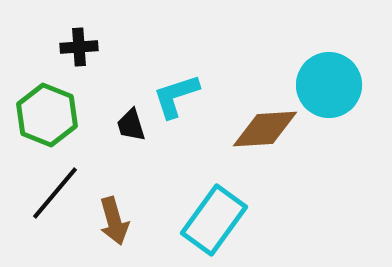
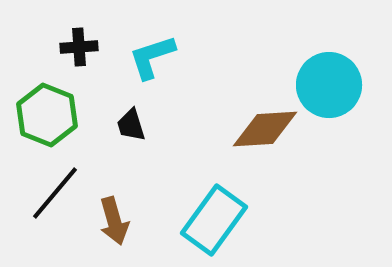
cyan L-shape: moved 24 px left, 39 px up
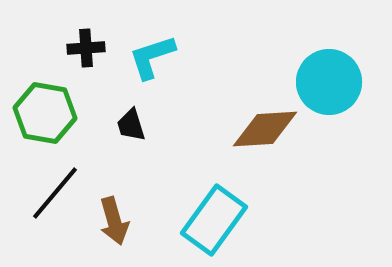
black cross: moved 7 px right, 1 px down
cyan circle: moved 3 px up
green hexagon: moved 2 px left, 2 px up; rotated 12 degrees counterclockwise
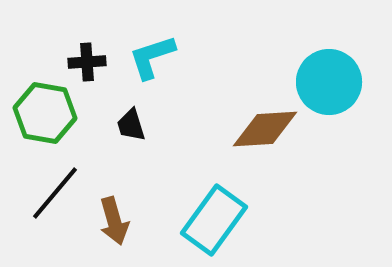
black cross: moved 1 px right, 14 px down
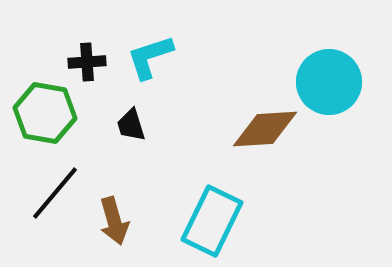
cyan L-shape: moved 2 px left
cyan rectangle: moved 2 px left, 1 px down; rotated 10 degrees counterclockwise
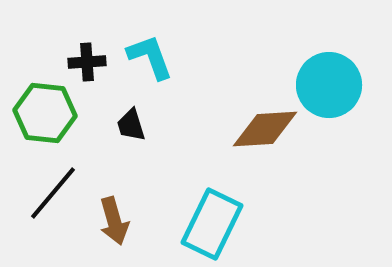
cyan L-shape: rotated 88 degrees clockwise
cyan circle: moved 3 px down
green hexagon: rotated 4 degrees counterclockwise
black line: moved 2 px left
cyan rectangle: moved 3 px down
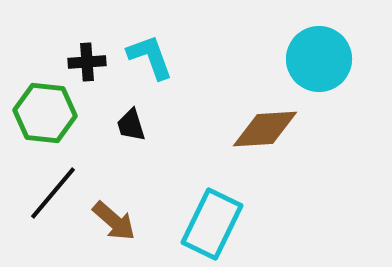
cyan circle: moved 10 px left, 26 px up
brown arrow: rotated 33 degrees counterclockwise
